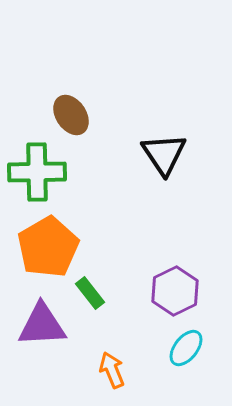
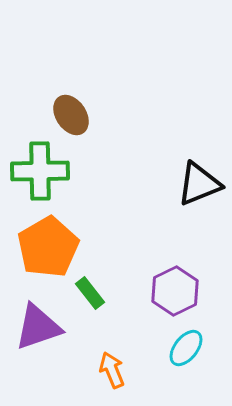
black triangle: moved 35 px right, 30 px down; rotated 42 degrees clockwise
green cross: moved 3 px right, 1 px up
purple triangle: moved 4 px left, 2 px down; rotated 16 degrees counterclockwise
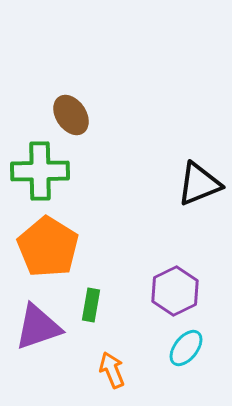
orange pentagon: rotated 10 degrees counterclockwise
green rectangle: moved 1 px right, 12 px down; rotated 48 degrees clockwise
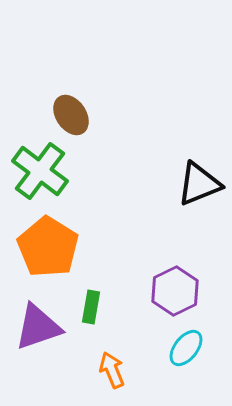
green cross: rotated 38 degrees clockwise
green rectangle: moved 2 px down
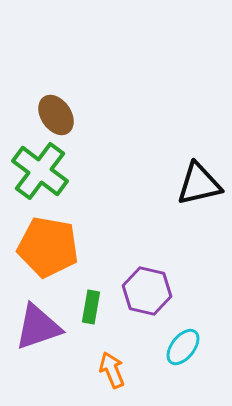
brown ellipse: moved 15 px left
black triangle: rotated 9 degrees clockwise
orange pentagon: rotated 22 degrees counterclockwise
purple hexagon: moved 28 px left; rotated 21 degrees counterclockwise
cyan ellipse: moved 3 px left, 1 px up
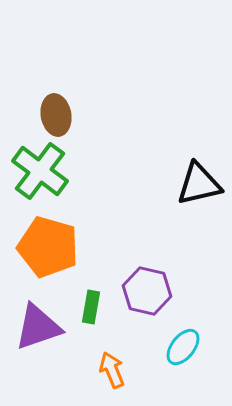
brown ellipse: rotated 24 degrees clockwise
orange pentagon: rotated 6 degrees clockwise
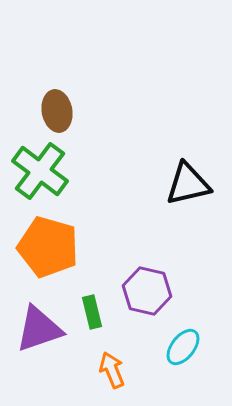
brown ellipse: moved 1 px right, 4 px up
black triangle: moved 11 px left
green rectangle: moved 1 px right, 5 px down; rotated 24 degrees counterclockwise
purple triangle: moved 1 px right, 2 px down
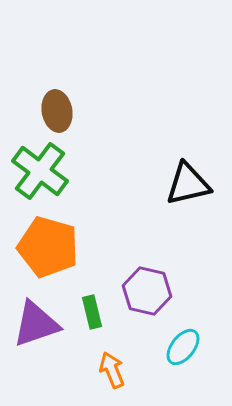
purple triangle: moved 3 px left, 5 px up
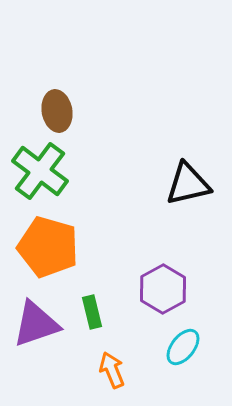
purple hexagon: moved 16 px right, 2 px up; rotated 18 degrees clockwise
